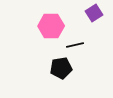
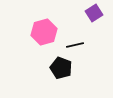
pink hexagon: moved 7 px left, 6 px down; rotated 15 degrees counterclockwise
black pentagon: rotated 30 degrees clockwise
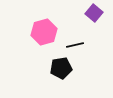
purple square: rotated 18 degrees counterclockwise
black pentagon: rotated 30 degrees counterclockwise
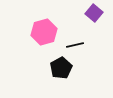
black pentagon: rotated 20 degrees counterclockwise
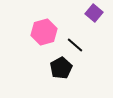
black line: rotated 54 degrees clockwise
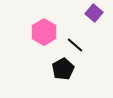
pink hexagon: rotated 15 degrees counterclockwise
black pentagon: moved 2 px right, 1 px down
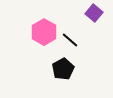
black line: moved 5 px left, 5 px up
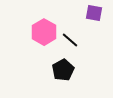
purple square: rotated 30 degrees counterclockwise
black pentagon: moved 1 px down
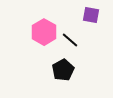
purple square: moved 3 px left, 2 px down
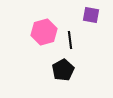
pink hexagon: rotated 15 degrees clockwise
black line: rotated 42 degrees clockwise
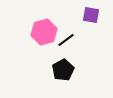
black line: moved 4 px left; rotated 60 degrees clockwise
